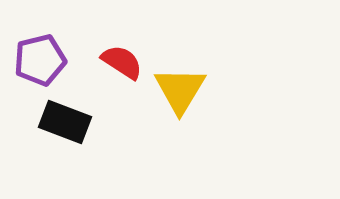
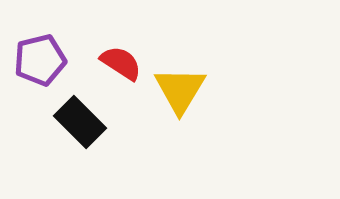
red semicircle: moved 1 px left, 1 px down
black rectangle: moved 15 px right; rotated 24 degrees clockwise
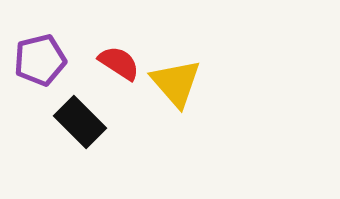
red semicircle: moved 2 px left
yellow triangle: moved 4 px left, 7 px up; rotated 12 degrees counterclockwise
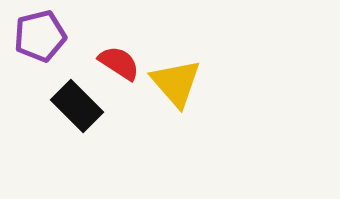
purple pentagon: moved 24 px up
black rectangle: moved 3 px left, 16 px up
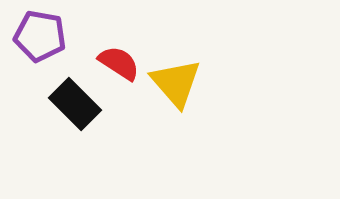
purple pentagon: rotated 24 degrees clockwise
black rectangle: moved 2 px left, 2 px up
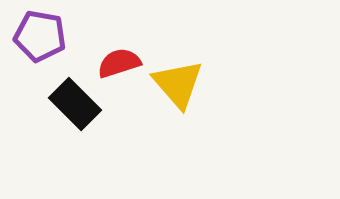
red semicircle: rotated 51 degrees counterclockwise
yellow triangle: moved 2 px right, 1 px down
